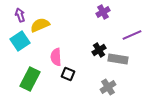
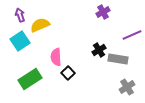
black square: moved 1 px up; rotated 24 degrees clockwise
green rectangle: rotated 30 degrees clockwise
gray cross: moved 19 px right
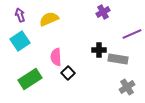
yellow semicircle: moved 9 px right, 6 px up
purple line: moved 1 px up
black cross: rotated 32 degrees clockwise
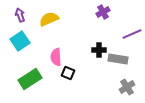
black square: rotated 24 degrees counterclockwise
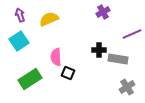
cyan square: moved 1 px left
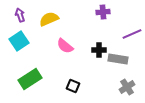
purple cross: rotated 24 degrees clockwise
pink semicircle: moved 9 px right, 11 px up; rotated 48 degrees counterclockwise
black square: moved 5 px right, 13 px down
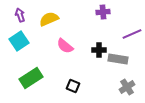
green rectangle: moved 1 px right, 1 px up
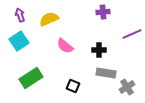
gray rectangle: moved 12 px left, 14 px down
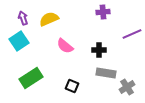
purple arrow: moved 3 px right, 3 px down
black square: moved 1 px left
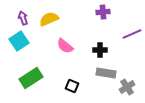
black cross: moved 1 px right
